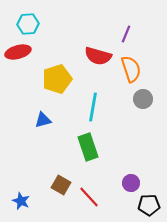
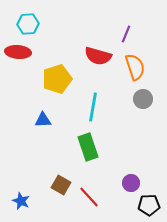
red ellipse: rotated 20 degrees clockwise
orange semicircle: moved 4 px right, 2 px up
blue triangle: rotated 12 degrees clockwise
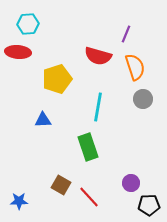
cyan line: moved 5 px right
blue star: moved 2 px left; rotated 24 degrees counterclockwise
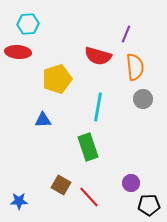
orange semicircle: rotated 12 degrees clockwise
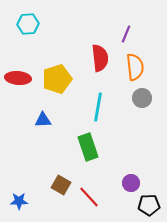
red ellipse: moved 26 px down
red semicircle: moved 2 px right, 2 px down; rotated 112 degrees counterclockwise
gray circle: moved 1 px left, 1 px up
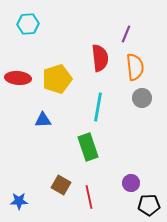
red line: rotated 30 degrees clockwise
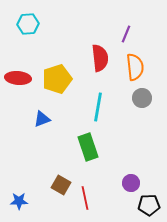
blue triangle: moved 1 px left, 1 px up; rotated 18 degrees counterclockwise
red line: moved 4 px left, 1 px down
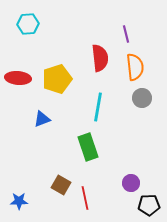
purple line: rotated 36 degrees counterclockwise
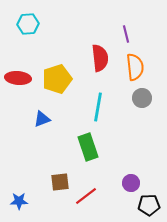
brown square: moved 1 px left, 3 px up; rotated 36 degrees counterclockwise
red line: moved 1 px right, 2 px up; rotated 65 degrees clockwise
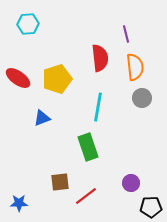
red ellipse: rotated 30 degrees clockwise
blue triangle: moved 1 px up
blue star: moved 2 px down
black pentagon: moved 2 px right, 2 px down
